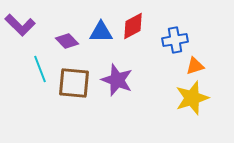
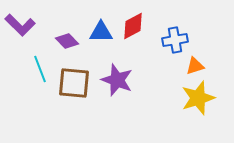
yellow star: moved 6 px right
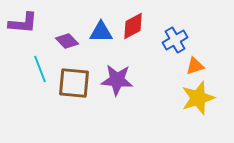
purple L-shape: moved 3 px right, 2 px up; rotated 40 degrees counterclockwise
blue cross: rotated 20 degrees counterclockwise
purple star: rotated 16 degrees counterclockwise
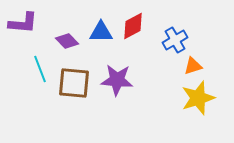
orange triangle: moved 2 px left
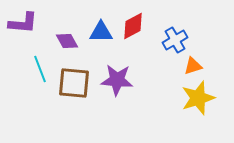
purple diamond: rotated 15 degrees clockwise
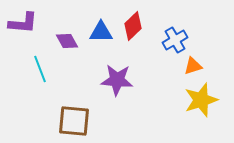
red diamond: rotated 16 degrees counterclockwise
brown square: moved 38 px down
yellow star: moved 3 px right, 2 px down
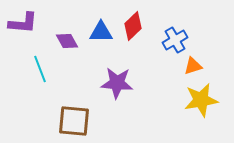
purple star: moved 3 px down
yellow star: rotated 8 degrees clockwise
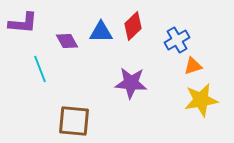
blue cross: moved 2 px right
purple star: moved 14 px right
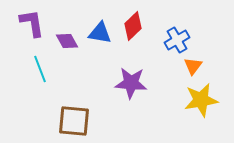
purple L-shape: moved 9 px right; rotated 104 degrees counterclockwise
blue triangle: moved 1 px left, 1 px down; rotated 10 degrees clockwise
orange triangle: rotated 36 degrees counterclockwise
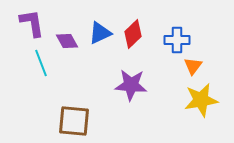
red diamond: moved 8 px down
blue triangle: rotated 35 degrees counterclockwise
blue cross: rotated 30 degrees clockwise
cyan line: moved 1 px right, 6 px up
purple star: moved 2 px down
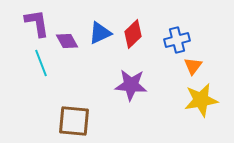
purple L-shape: moved 5 px right
blue cross: rotated 15 degrees counterclockwise
